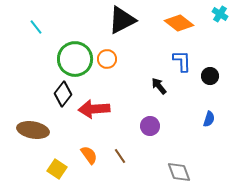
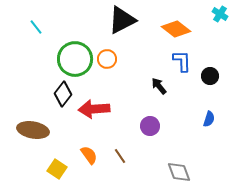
orange diamond: moved 3 px left, 6 px down
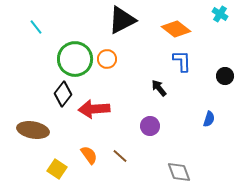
black circle: moved 15 px right
black arrow: moved 2 px down
brown line: rotated 14 degrees counterclockwise
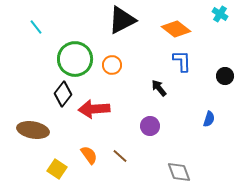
orange circle: moved 5 px right, 6 px down
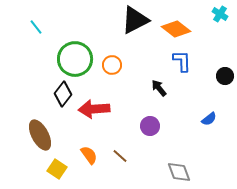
black triangle: moved 13 px right
blue semicircle: rotated 35 degrees clockwise
brown ellipse: moved 7 px right, 5 px down; rotated 52 degrees clockwise
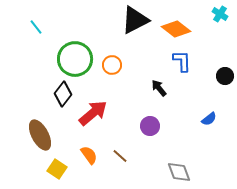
red arrow: moved 1 px left, 4 px down; rotated 144 degrees clockwise
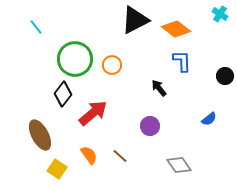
gray diamond: moved 7 px up; rotated 15 degrees counterclockwise
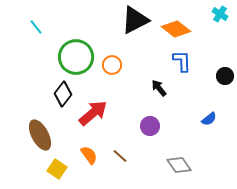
green circle: moved 1 px right, 2 px up
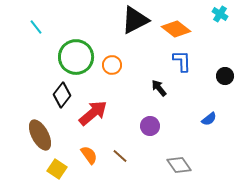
black diamond: moved 1 px left, 1 px down
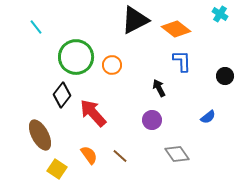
black arrow: rotated 12 degrees clockwise
red arrow: rotated 92 degrees counterclockwise
blue semicircle: moved 1 px left, 2 px up
purple circle: moved 2 px right, 6 px up
gray diamond: moved 2 px left, 11 px up
